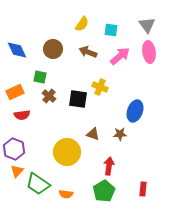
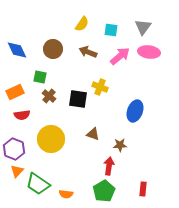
gray triangle: moved 4 px left, 2 px down; rotated 12 degrees clockwise
pink ellipse: rotated 75 degrees counterclockwise
brown star: moved 11 px down
yellow circle: moved 16 px left, 13 px up
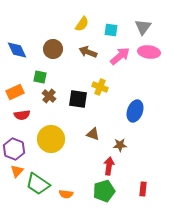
green pentagon: rotated 15 degrees clockwise
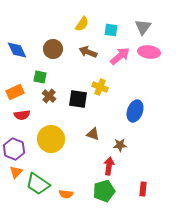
orange triangle: moved 1 px left, 1 px down
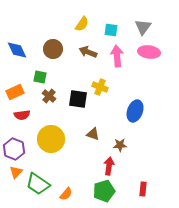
pink arrow: moved 3 px left; rotated 55 degrees counterclockwise
orange semicircle: rotated 56 degrees counterclockwise
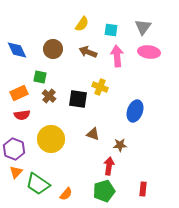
orange rectangle: moved 4 px right, 1 px down
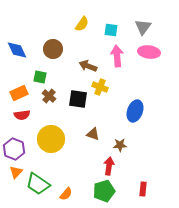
brown arrow: moved 14 px down
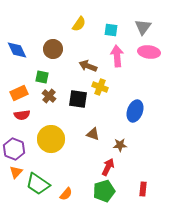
yellow semicircle: moved 3 px left
green square: moved 2 px right
red arrow: moved 1 px left, 1 px down; rotated 18 degrees clockwise
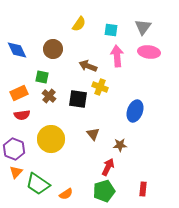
brown triangle: rotated 32 degrees clockwise
orange semicircle: rotated 16 degrees clockwise
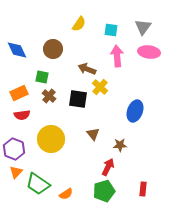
brown arrow: moved 1 px left, 3 px down
yellow cross: rotated 21 degrees clockwise
